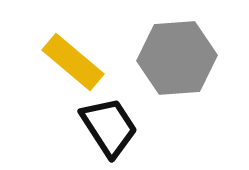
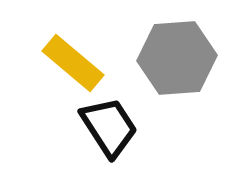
yellow rectangle: moved 1 px down
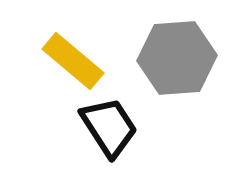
yellow rectangle: moved 2 px up
